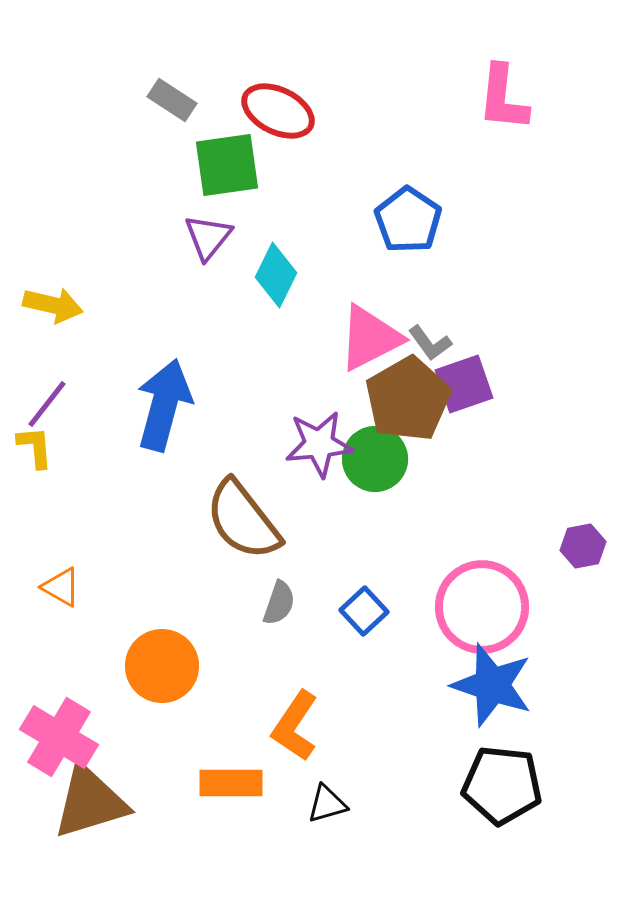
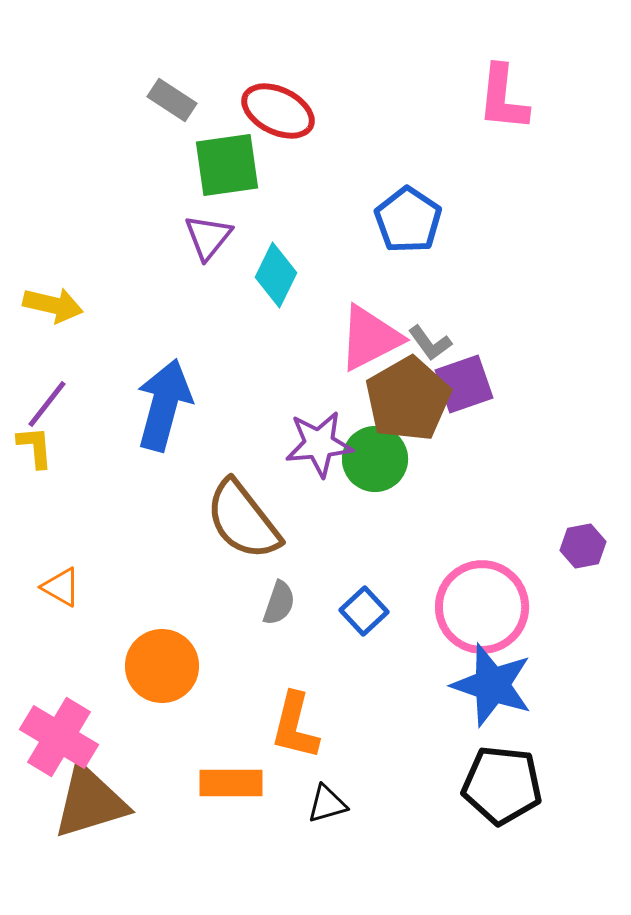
orange L-shape: rotated 20 degrees counterclockwise
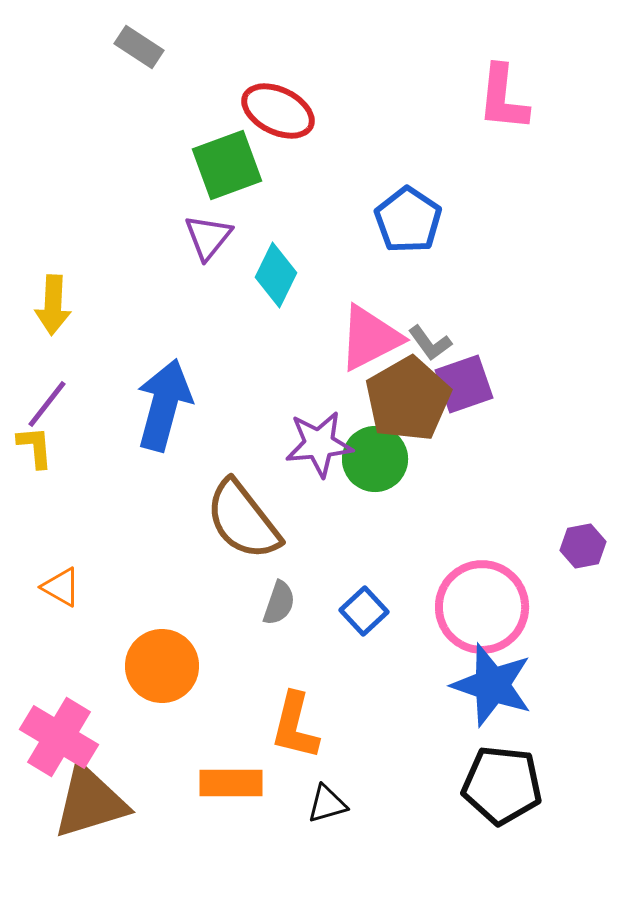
gray rectangle: moved 33 px left, 53 px up
green square: rotated 12 degrees counterclockwise
yellow arrow: rotated 80 degrees clockwise
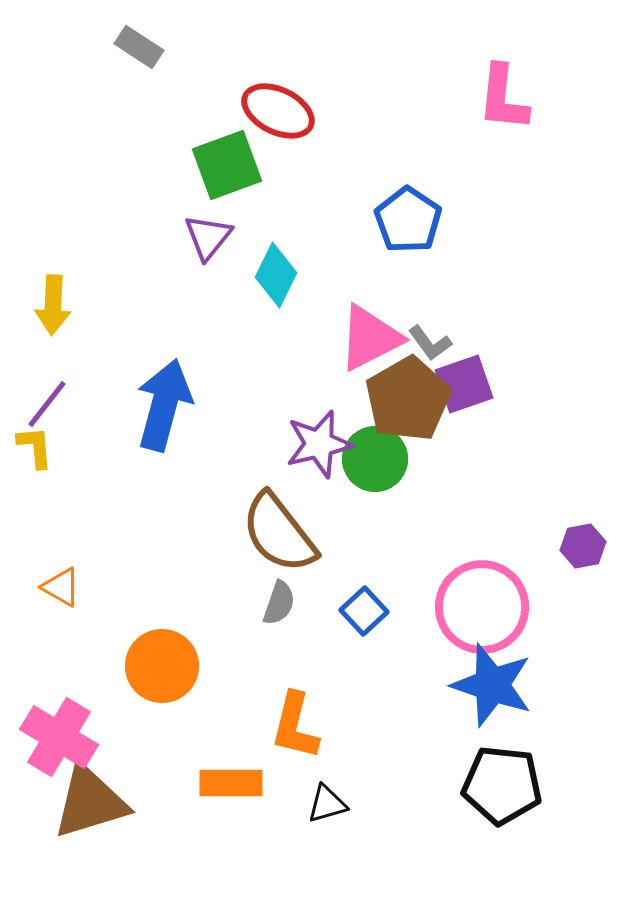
purple star: rotated 8 degrees counterclockwise
brown semicircle: moved 36 px right, 13 px down
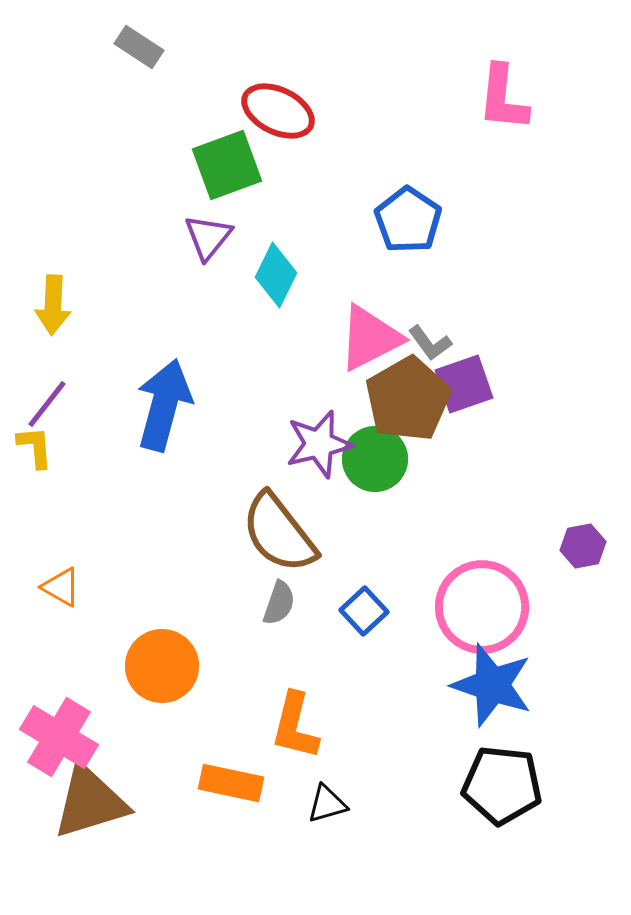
orange rectangle: rotated 12 degrees clockwise
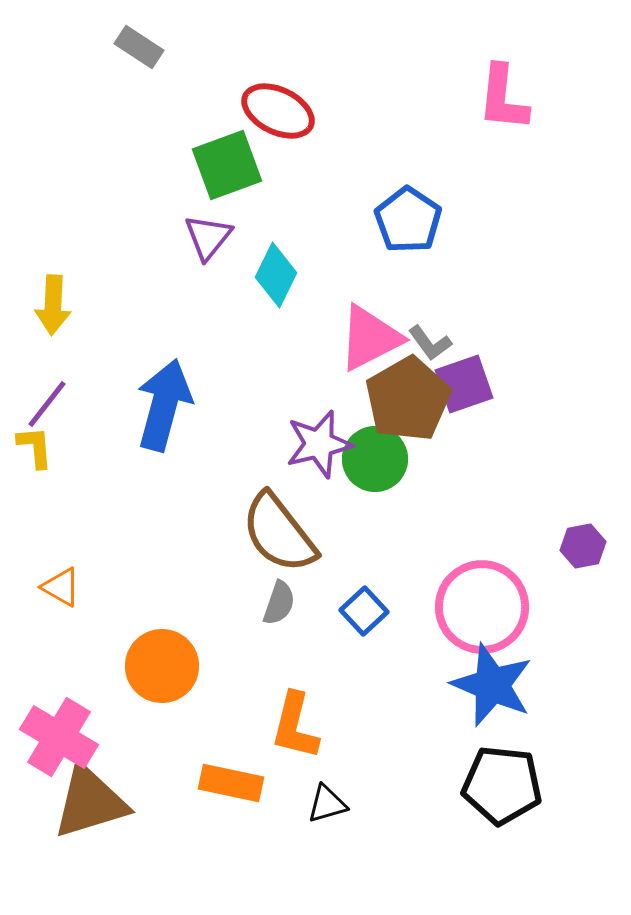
blue star: rotated 4 degrees clockwise
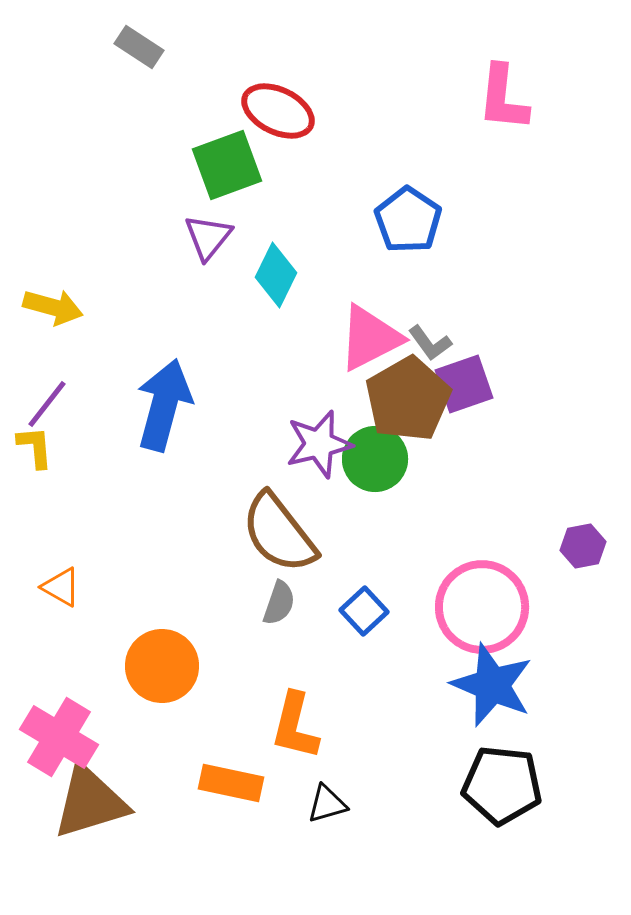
yellow arrow: moved 2 px down; rotated 78 degrees counterclockwise
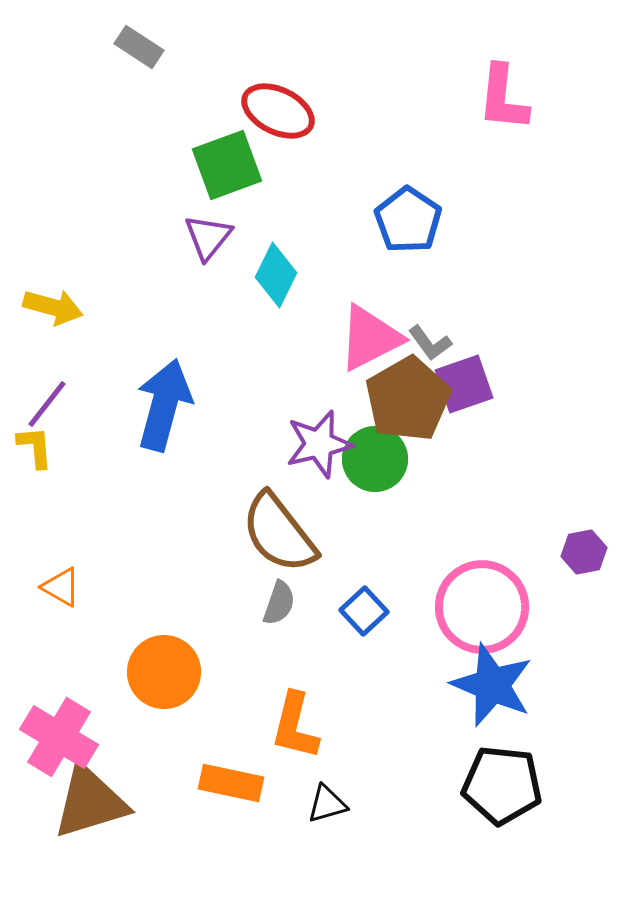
purple hexagon: moved 1 px right, 6 px down
orange circle: moved 2 px right, 6 px down
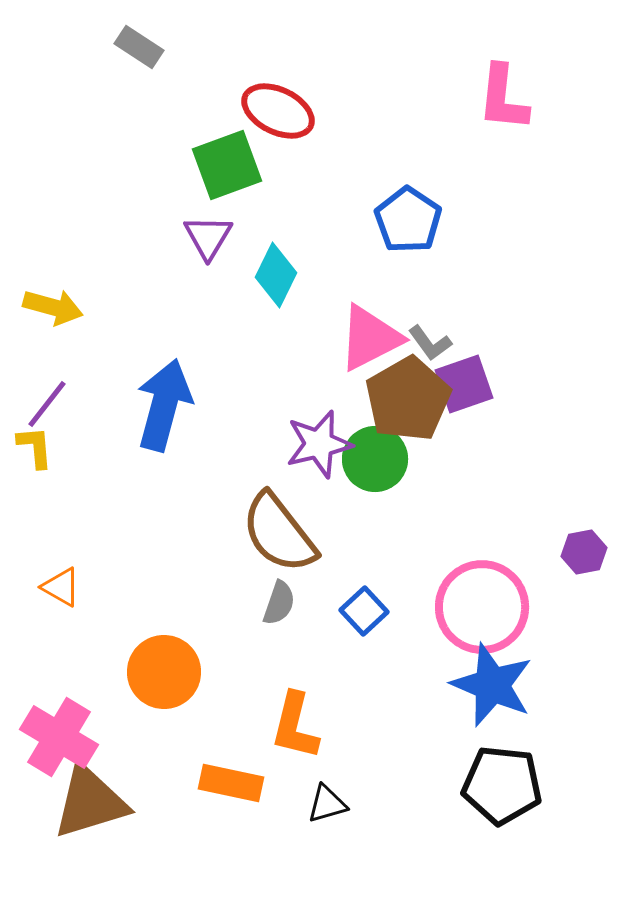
purple triangle: rotated 8 degrees counterclockwise
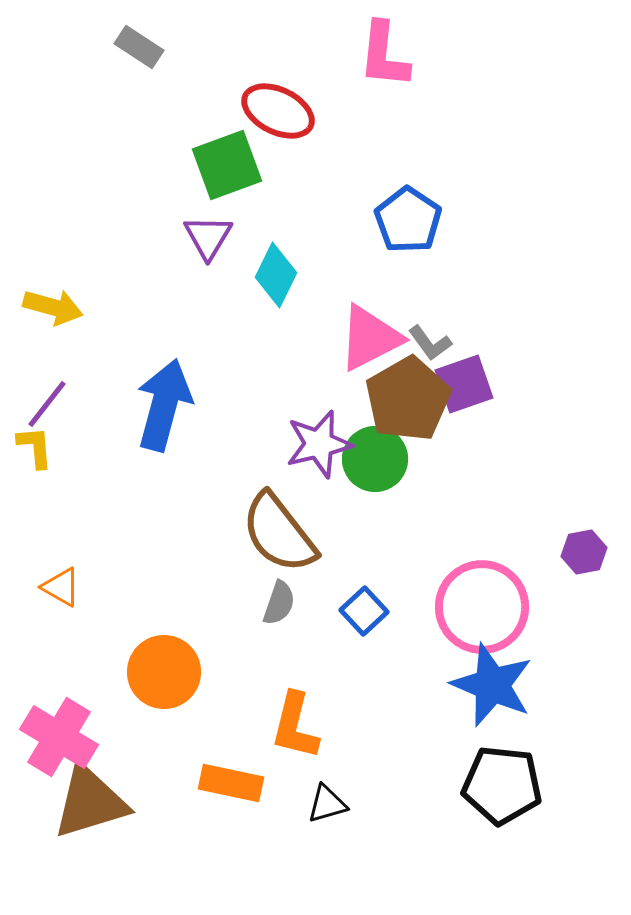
pink L-shape: moved 119 px left, 43 px up
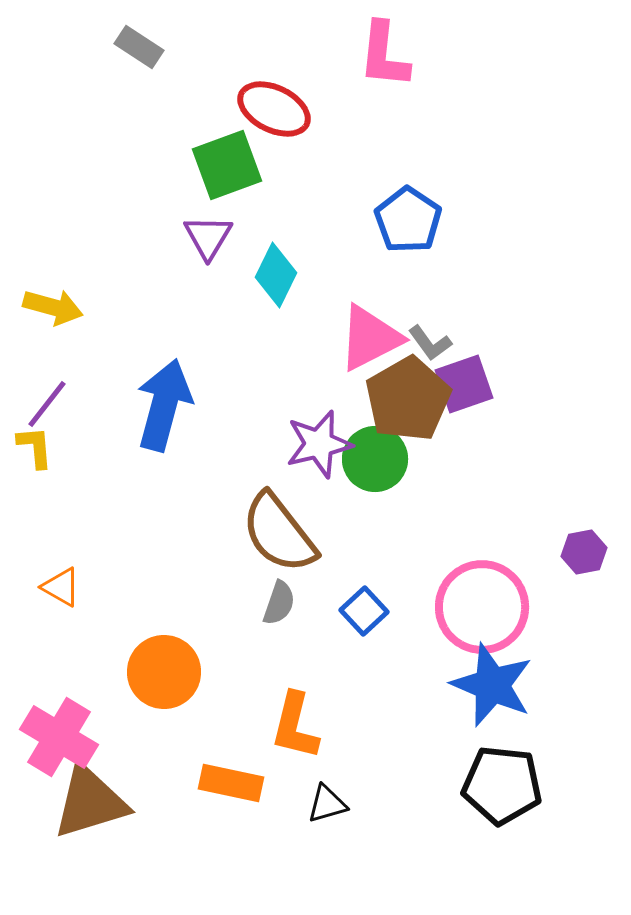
red ellipse: moved 4 px left, 2 px up
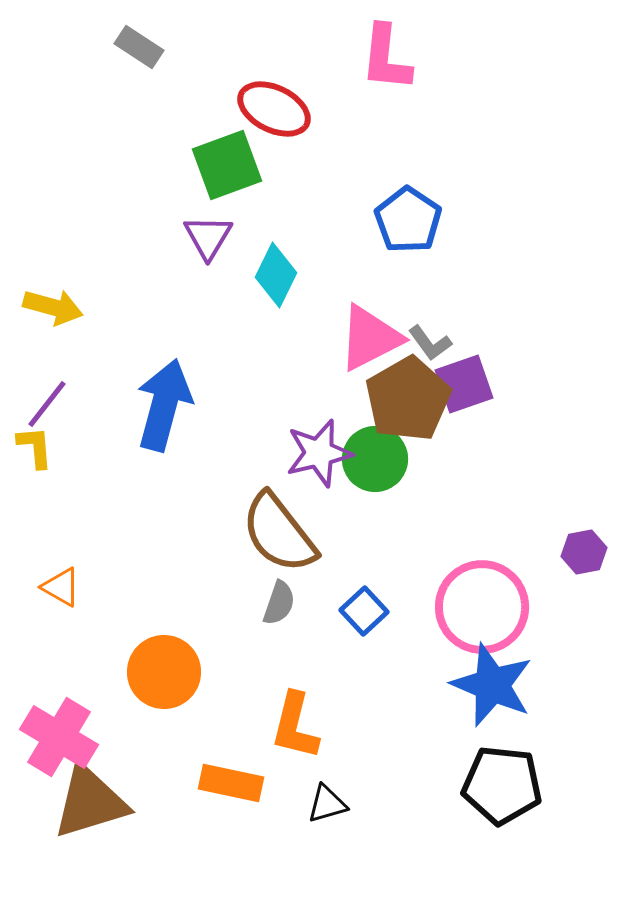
pink L-shape: moved 2 px right, 3 px down
purple star: moved 9 px down
